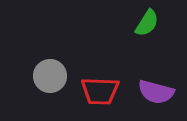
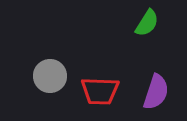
purple semicircle: rotated 87 degrees counterclockwise
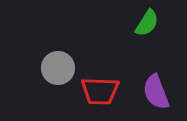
gray circle: moved 8 px right, 8 px up
purple semicircle: rotated 141 degrees clockwise
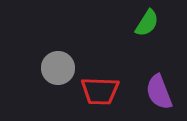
purple semicircle: moved 3 px right
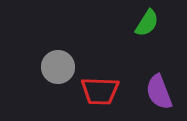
gray circle: moved 1 px up
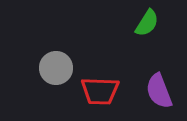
gray circle: moved 2 px left, 1 px down
purple semicircle: moved 1 px up
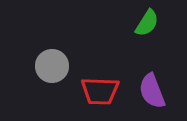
gray circle: moved 4 px left, 2 px up
purple semicircle: moved 7 px left
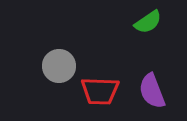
green semicircle: moved 1 px right, 1 px up; rotated 24 degrees clockwise
gray circle: moved 7 px right
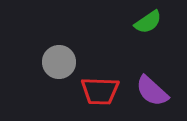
gray circle: moved 4 px up
purple semicircle: rotated 27 degrees counterclockwise
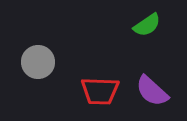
green semicircle: moved 1 px left, 3 px down
gray circle: moved 21 px left
